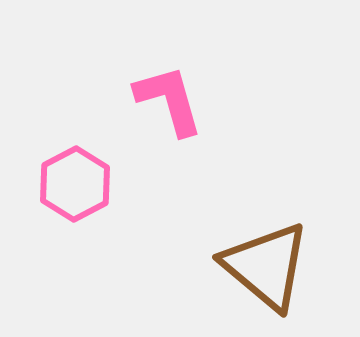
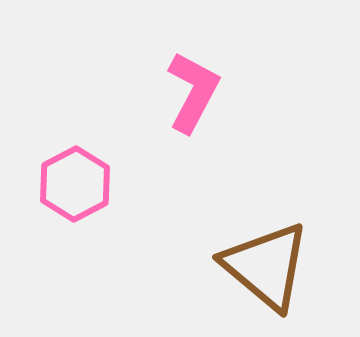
pink L-shape: moved 24 px right, 8 px up; rotated 44 degrees clockwise
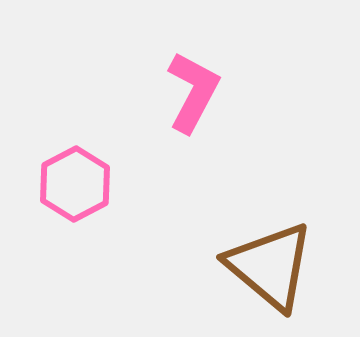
brown triangle: moved 4 px right
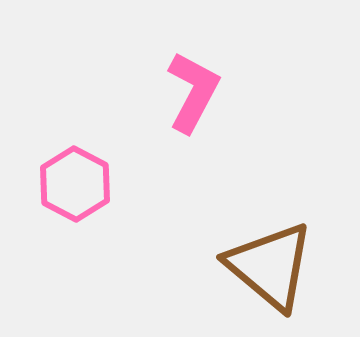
pink hexagon: rotated 4 degrees counterclockwise
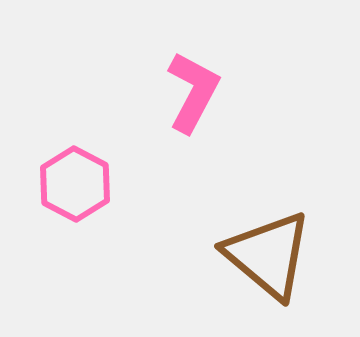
brown triangle: moved 2 px left, 11 px up
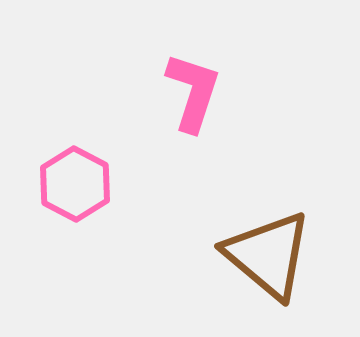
pink L-shape: rotated 10 degrees counterclockwise
